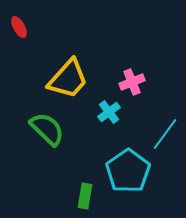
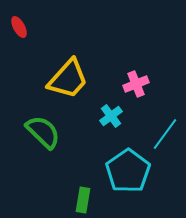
pink cross: moved 4 px right, 2 px down
cyan cross: moved 2 px right, 4 px down
green semicircle: moved 4 px left, 3 px down
green rectangle: moved 2 px left, 4 px down
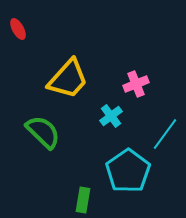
red ellipse: moved 1 px left, 2 px down
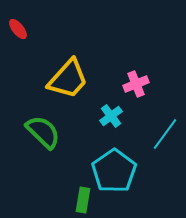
red ellipse: rotated 10 degrees counterclockwise
cyan pentagon: moved 14 px left
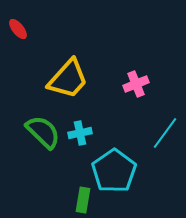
cyan cross: moved 31 px left, 17 px down; rotated 25 degrees clockwise
cyan line: moved 1 px up
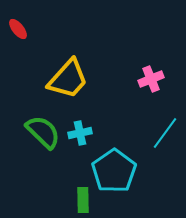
pink cross: moved 15 px right, 5 px up
green rectangle: rotated 10 degrees counterclockwise
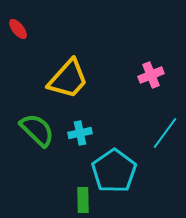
pink cross: moved 4 px up
green semicircle: moved 6 px left, 2 px up
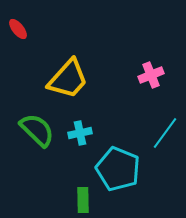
cyan pentagon: moved 4 px right, 2 px up; rotated 15 degrees counterclockwise
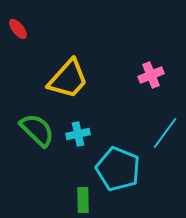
cyan cross: moved 2 px left, 1 px down
